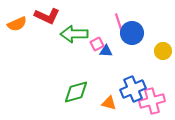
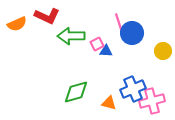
green arrow: moved 3 px left, 2 px down
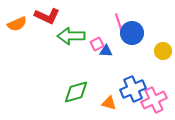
pink cross: moved 2 px right, 1 px up; rotated 10 degrees counterclockwise
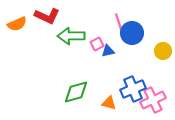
blue triangle: moved 2 px right; rotated 16 degrees counterclockwise
pink cross: moved 1 px left
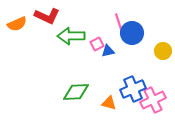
green diamond: rotated 12 degrees clockwise
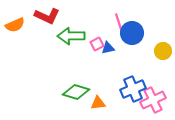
orange semicircle: moved 2 px left, 1 px down
blue triangle: moved 3 px up
green diamond: rotated 20 degrees clockwise
orange triangle: moved 11 px left; rotated 21 degrees counterclockwise
